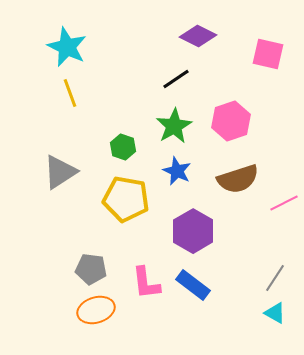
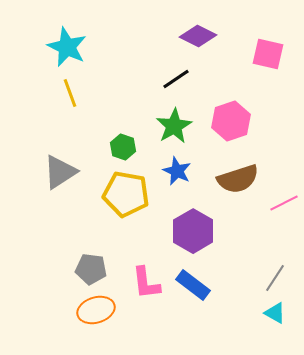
yellow pentagon: moved 5 px up
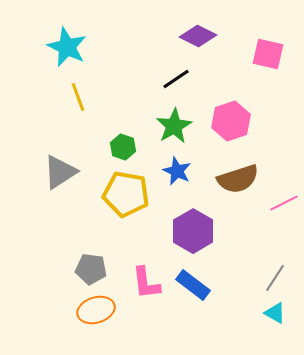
yellow line: moved 8 px right, 4 px down
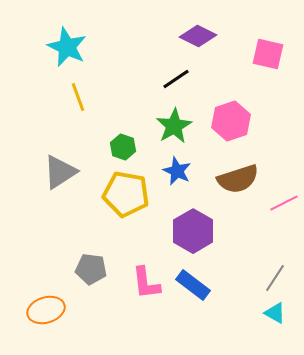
orange ellipse: moved 50 px left
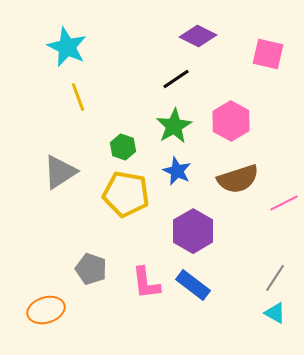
pink hexagon: rotated 12 degrees counterclockwise
gray pentagon: rotated 12 degrees clockwise
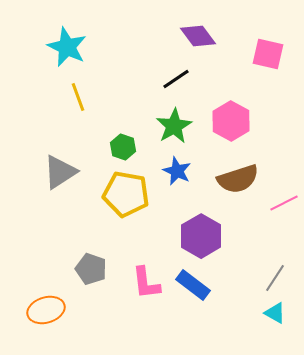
purple diamond: rotated 27 degrees clockwise
purple hexagon: moved 8 px right, 5 px down
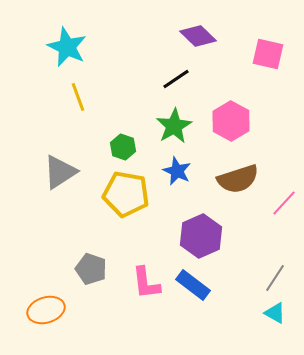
purple diamond: rotated 9 degrees counterclockwise
pink line: rotated 20 degrees counterclockwise
purple hexagon: rotated 6 degrees clockwise
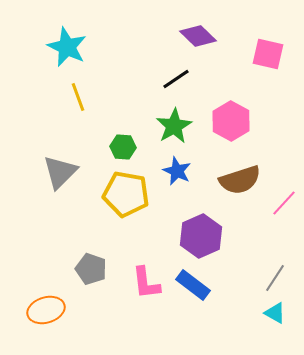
green hexagon: rotated 15 degrees counterclockwise
gray triangle: rotated 12 degrees counterclockwise
brown semicircle: moved 2 px right, 1 px down
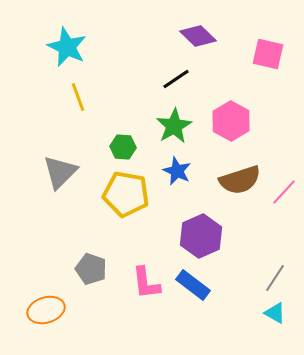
pink line: moved 11 px up
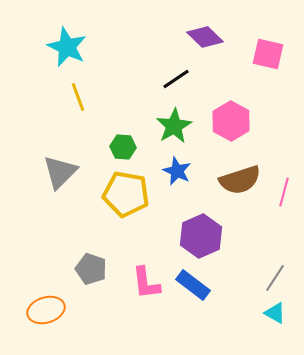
purple diamond: moved 7 px right, 1 px down
pink line: rotated 28 degrees counterclockwise
